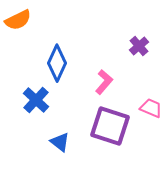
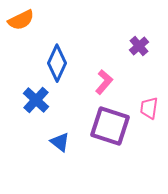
orange semicircle: moved 3 px right
pink trapezoid: moved 2 px left; rotated 105 degrees counterclockwise
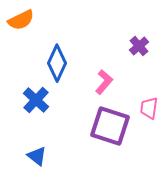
blue triangle: moved 23 px left, 14 px down
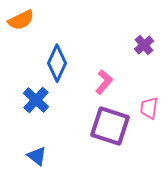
purple cross: moved 5 px right, 1 px up
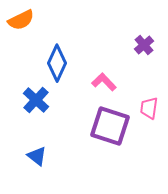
pink L-shape: rotated 85 degrees counterclockwise
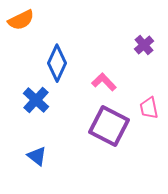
pink trapezoid: rotated 20 degrees counterclockwise
purple square: moved 1 px left; rotated 9 degrees clockwise
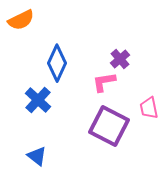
purple cross: moved 24 px left, 14 px down
pink L-shape: rotated 55 degrees counterclockwise
blue cross: moved 2 px right
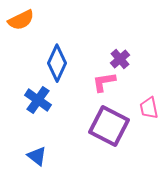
blue cross: rotated 8 degrees counterclockwise
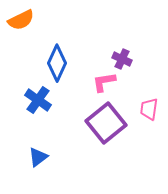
purple cross: moved 2 px right; rotated 24 degrees counterclockwise
pink trapezoid: moved 1 px down; rotated 20 degrees clockwise
purple square: moved 3 px left, 3 px up; rotated 24 degrees clockwise
blue triangle: moved 1 px right, 1 px down; rotated 45 degrees clockwise
